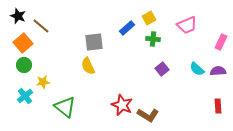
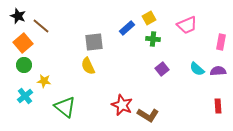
pink rectangle: rotated 14 degrees counterclockwise
yellow star: moved 1 px right, 1 px up; rotated 16 degrees clockwise
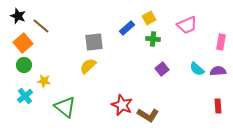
yellow semicircle: rotated 72 degrees clockwise
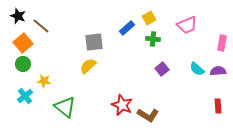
pink rectangle: moved 1 px right, 1 px down
green circle: moved 1 px left, 1 px up
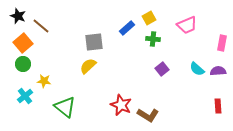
red star: moved 1 px left
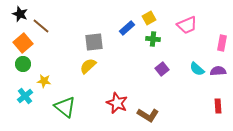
black star: moved 2 px right, 2 px up
red star: moved 4 px left, 2 px up
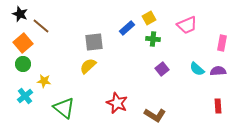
green triangle: moved 1 px left, 1 px down
brown L-shape: moved 7 px right
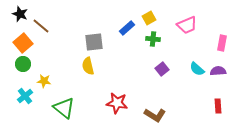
yellow semicircle: rotated 60 degrees counterclockwise
red star: rotated 15 degrees counterclockwise
